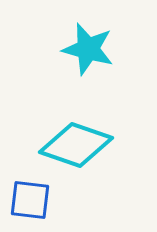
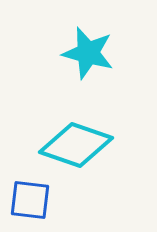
cyan star: moved 4 px down
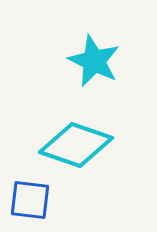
cyan star: moved 6 px right, 8 px down; rotated 10 degrees clockwise
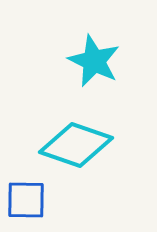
blue square: moved 4 px left; rotated 6 degrees counterclockwise
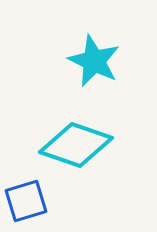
blue square: moved 1 px down; rotated 18 degrees counterclockwise
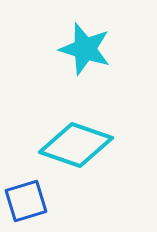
cyan star: moved 9 px left, 12 px up; rotated 8 degrees counterclockwise
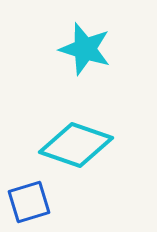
blue square: moved 3 px right, 1 px down
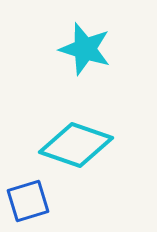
blue square: moved 1 px left, 1 px up
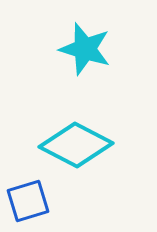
cyan diamond: rotated 8 degrees clockwise
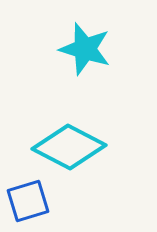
cyan diamond: moved 7 px left, 2 px down
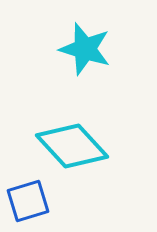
cyan diamond: moved 3 px right, 1 px up; rotated 20 degrees clockwise
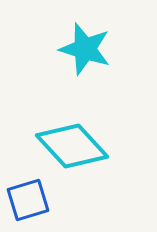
blue square: moved 1 px up
